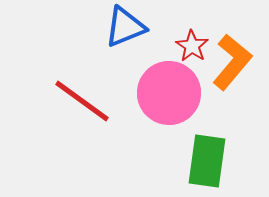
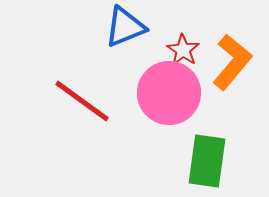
red star: moved 9 px left, 4 px down
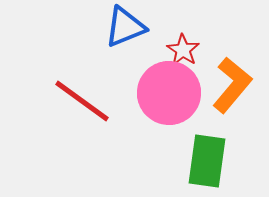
orange L-shape: moved 23 px down
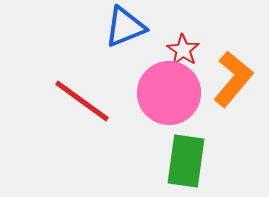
orange L-shape: moved 1 px right, 6 px up
green rectangle: moved 21 px left
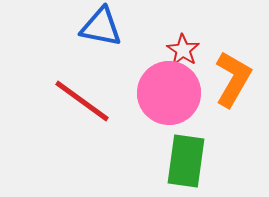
blue triangle: moved 24 px left; rotated 33 degrees clockwise
orange L-shape: rotated 10 degrees counterclockwise
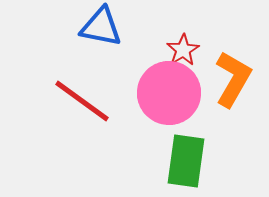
red star: rotated 8 degrees clockwise
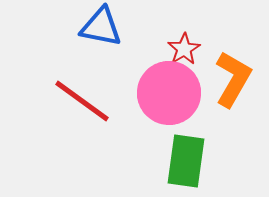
red star: moved 1 px right, 1 px up
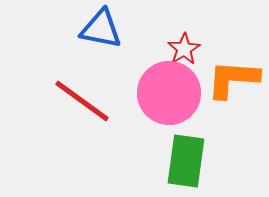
blue triangle: moved 2 px down
orange L-shape: rotated 116 degrees counterclockwise
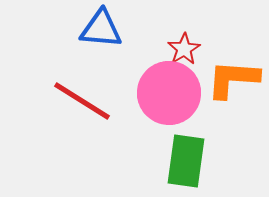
blue triangle: rotated 6 degrees counterclockwise
red line: rotated 4 degrees counterclockwise
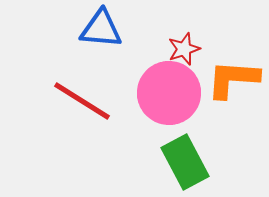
red star: rotated 12 degrees clockwise
green rectangle: moved 1 px left, 1 px down; rotated 36 degrees counterclockwise
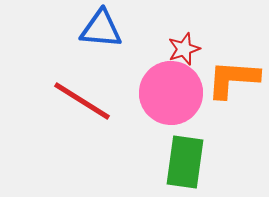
pink circle: moved 2 px right
green rectangle: rotated 36 degrees clockwise
